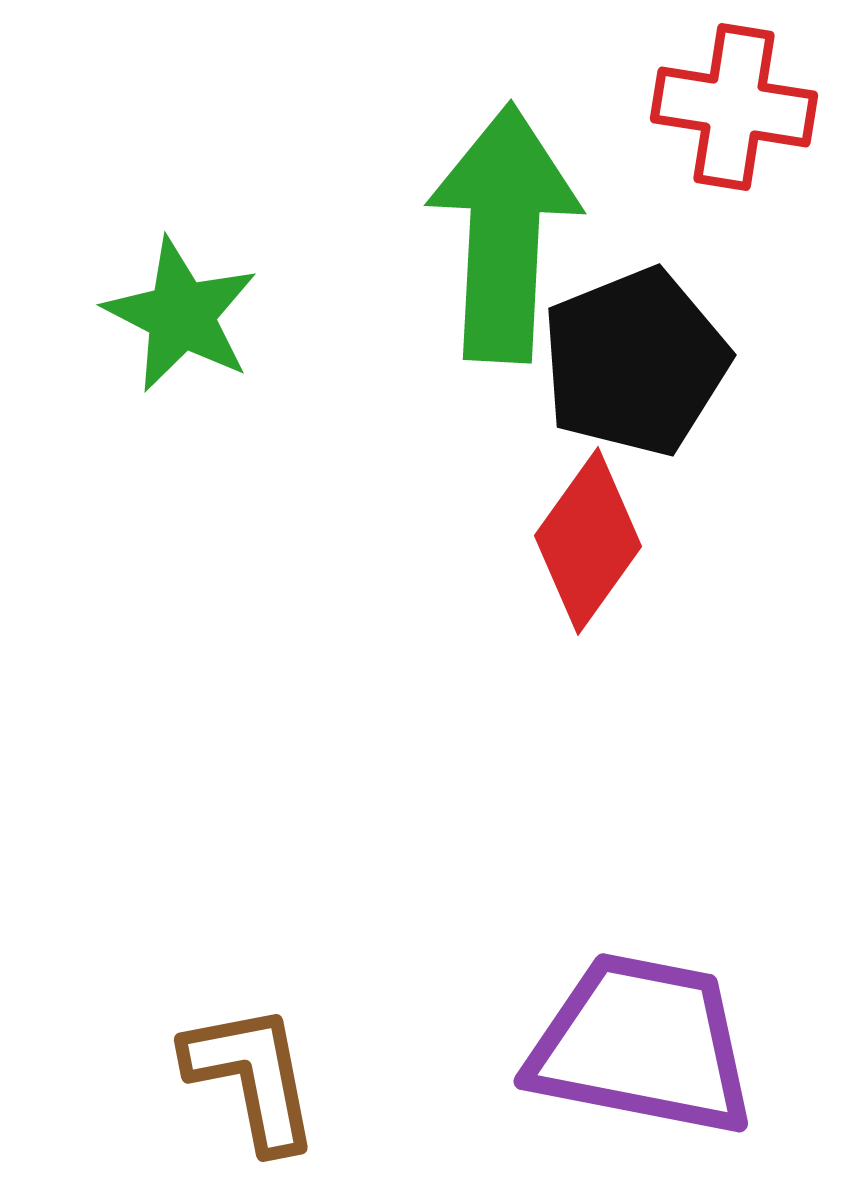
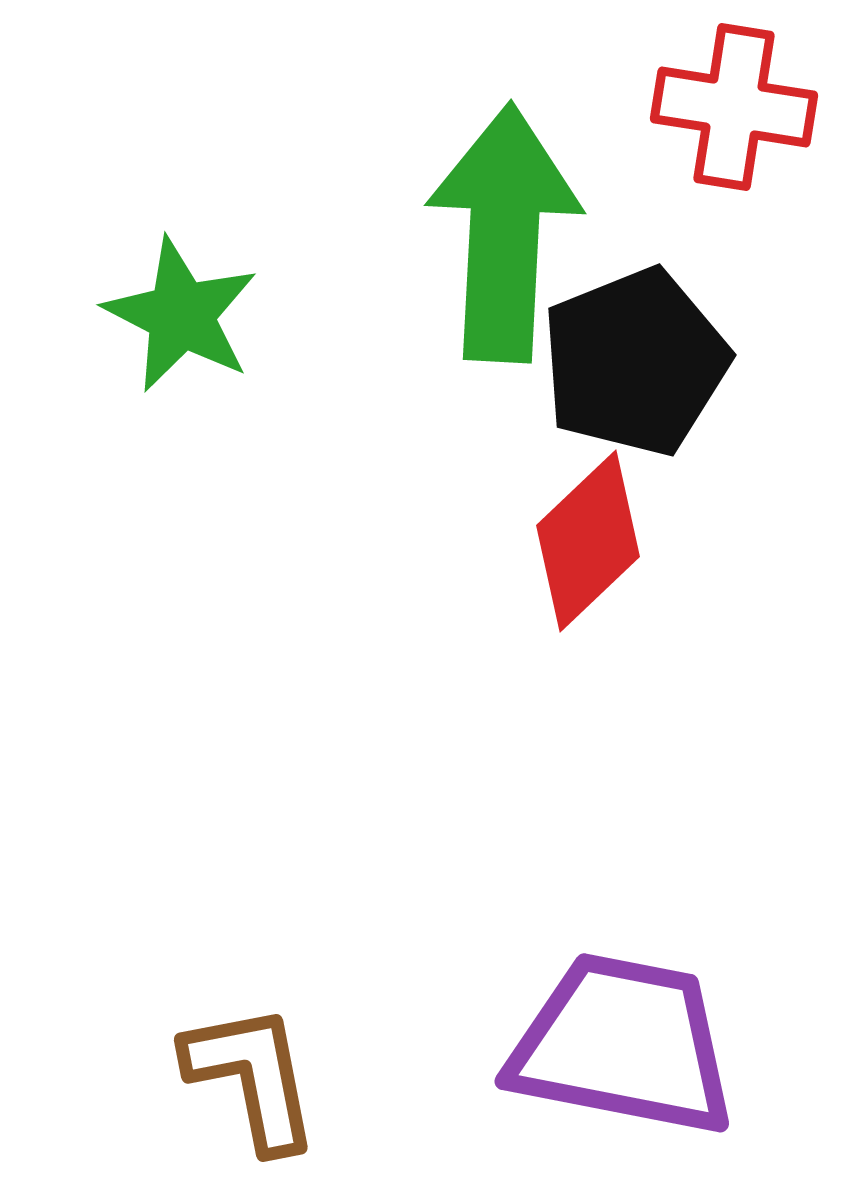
red diamond: rotated 11 degrees clockwise
purple trapezoid: moved 19 px left
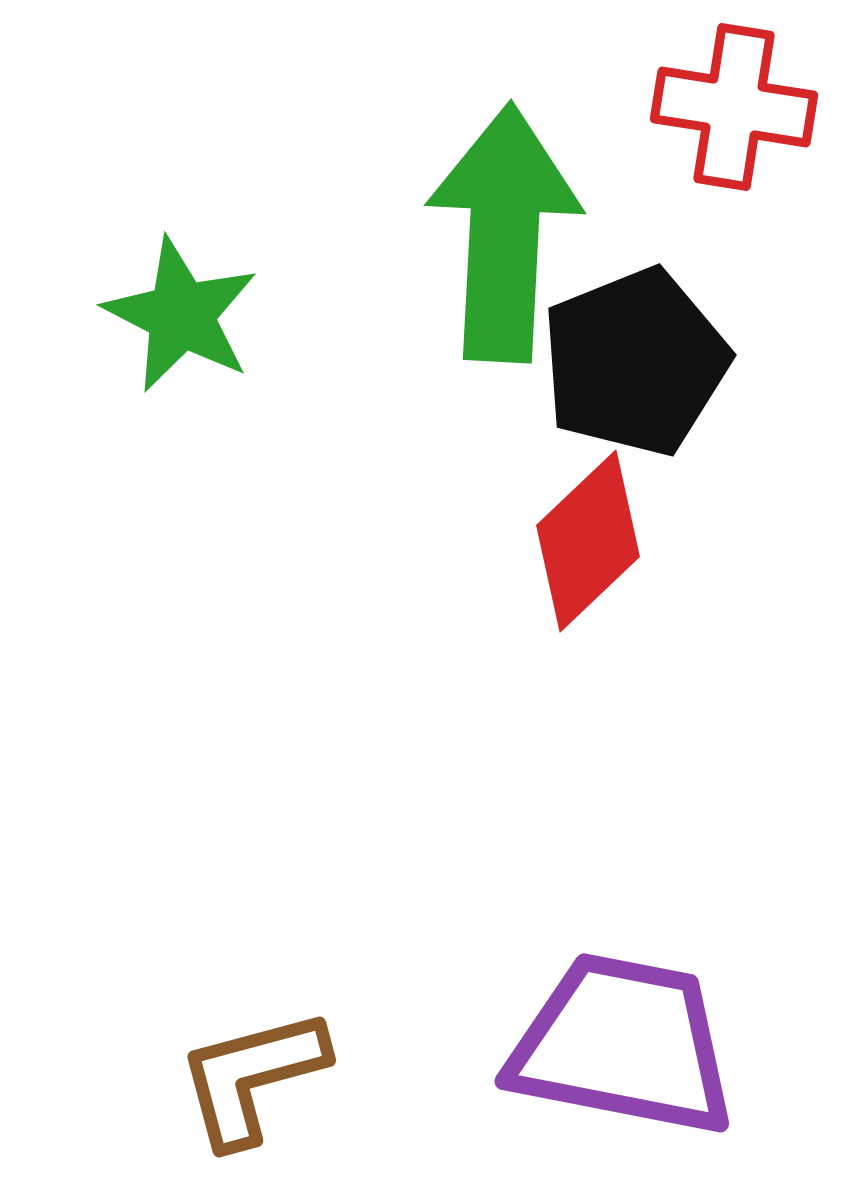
brown L-shape: rotated 94 degrees counterclockwise
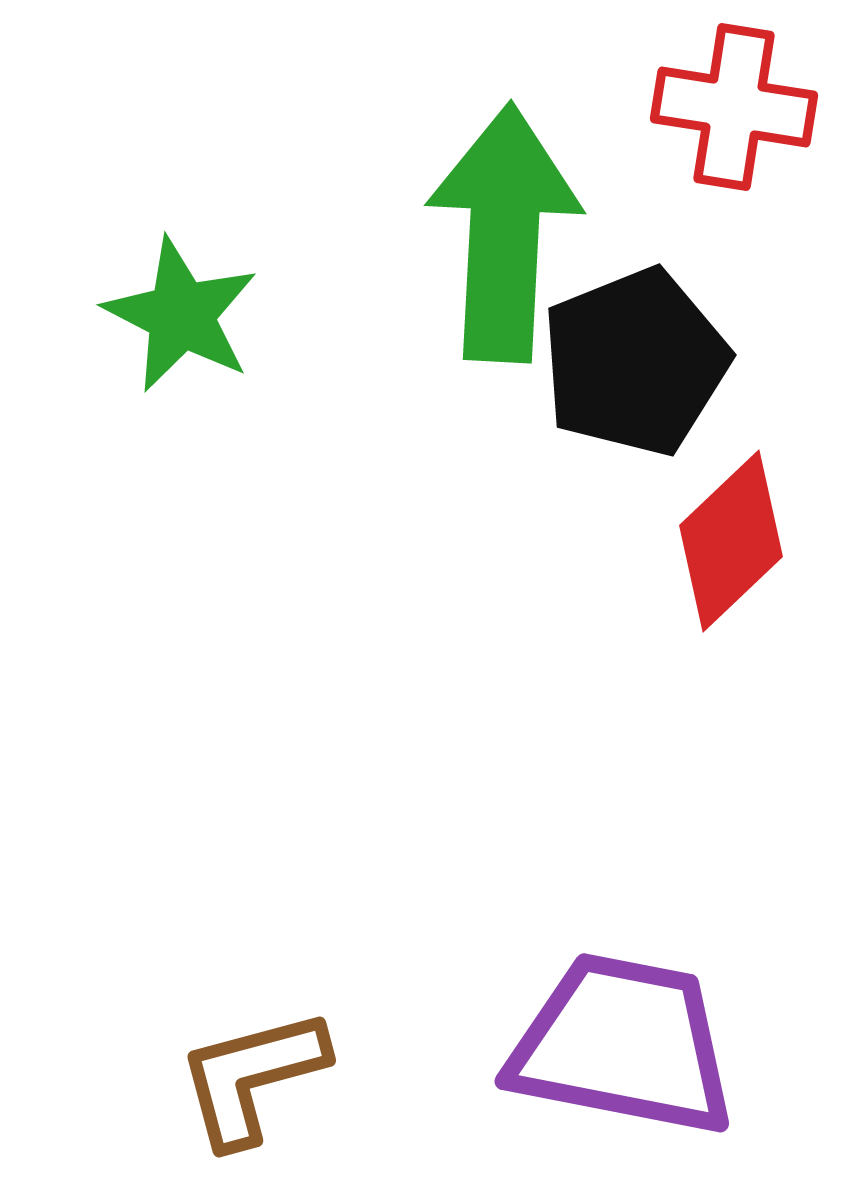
red diamond: moved 143 px right
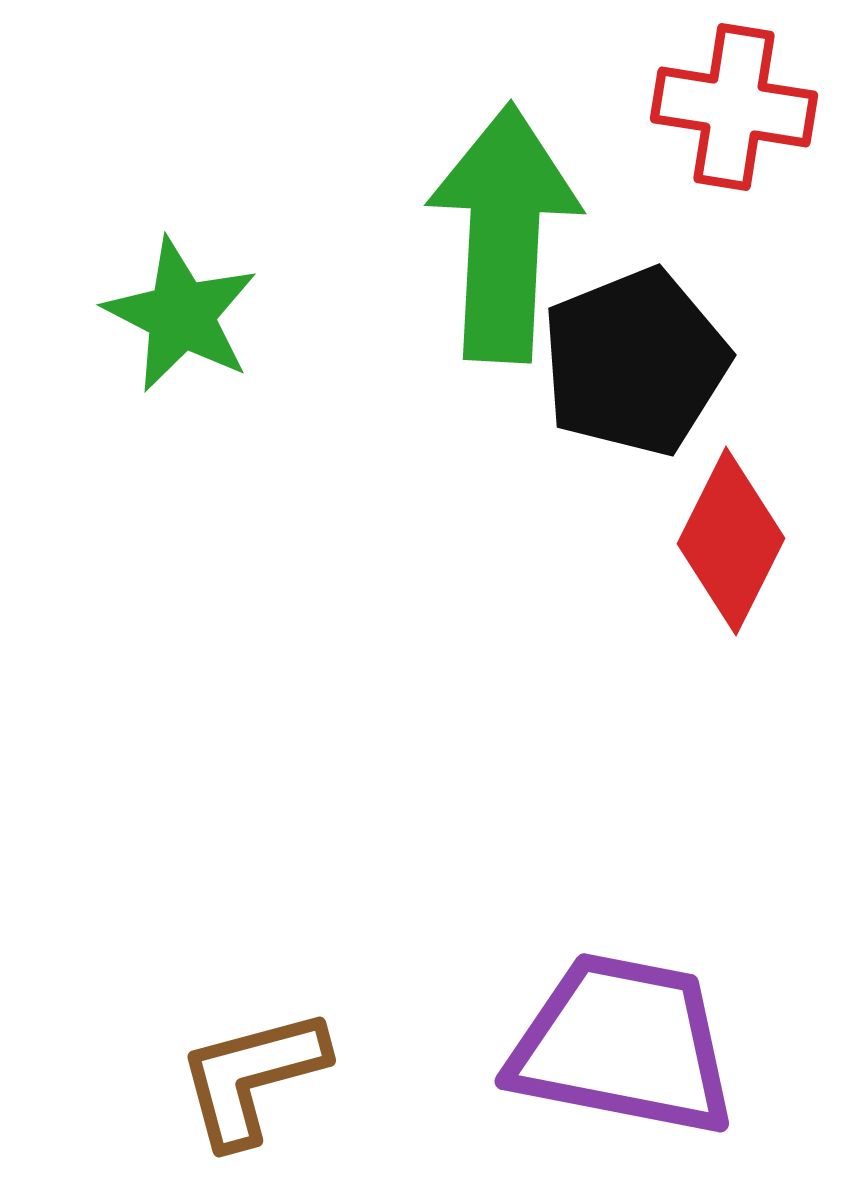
red diamond: rotated 20 degrees counterclockwise
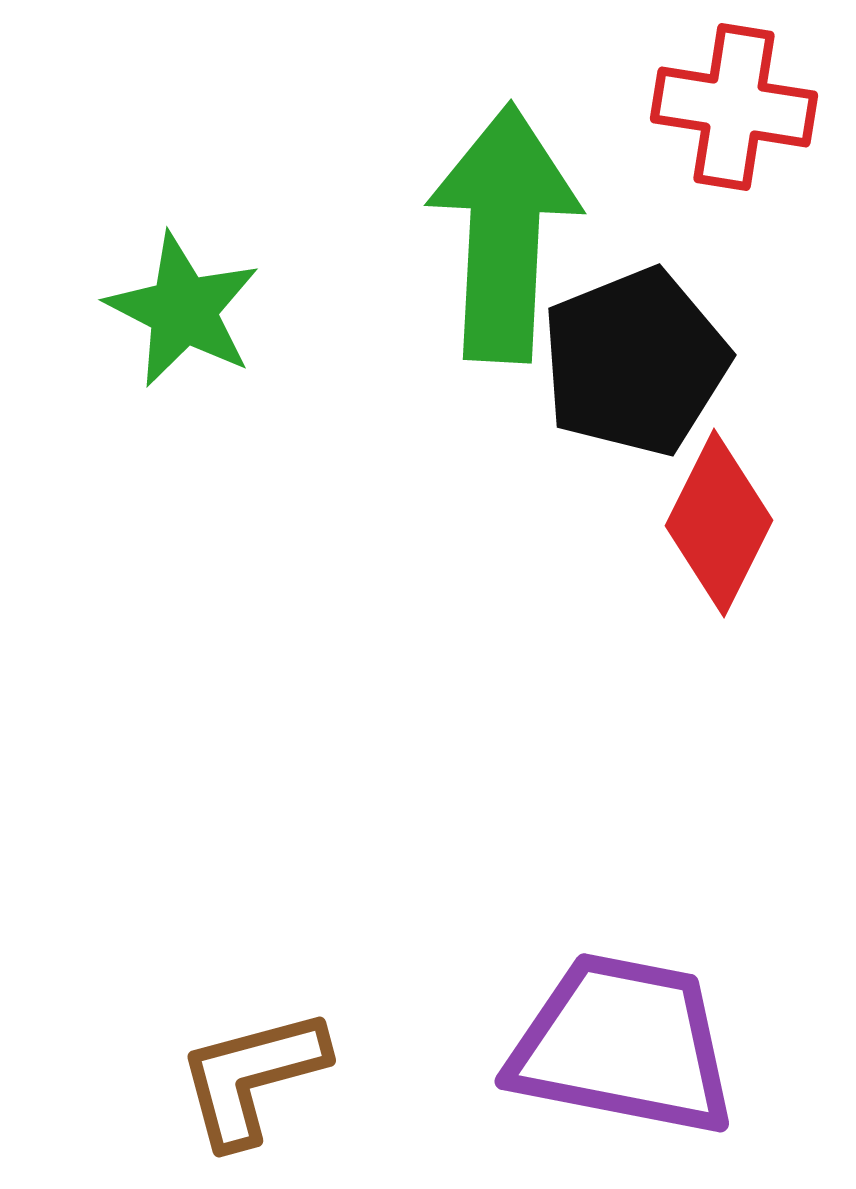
green star: moved 2 px right, 5 px up
red diamond: moved 12 px left, 18 px up
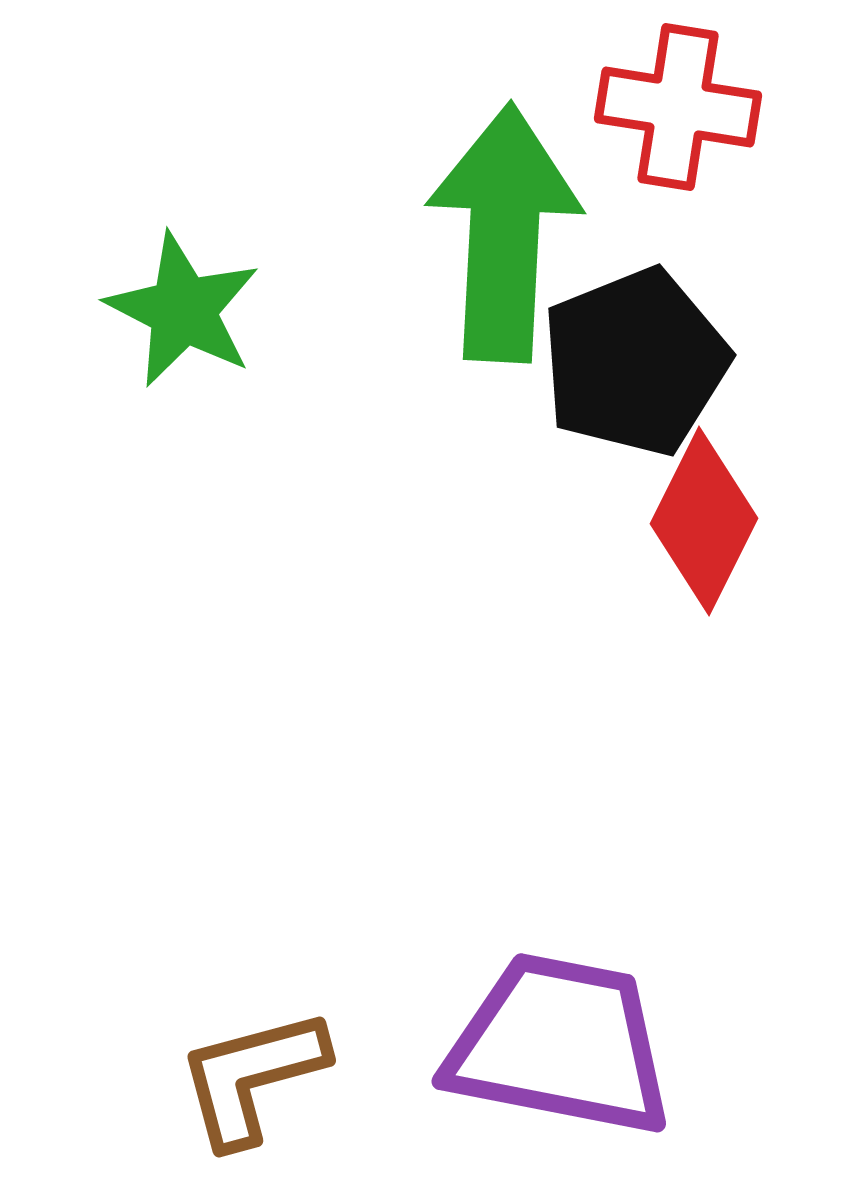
red cross: moved 56 px left
red diamond: moved 15 px left, 2 px up
purple trapezoid: moved 63 px left
